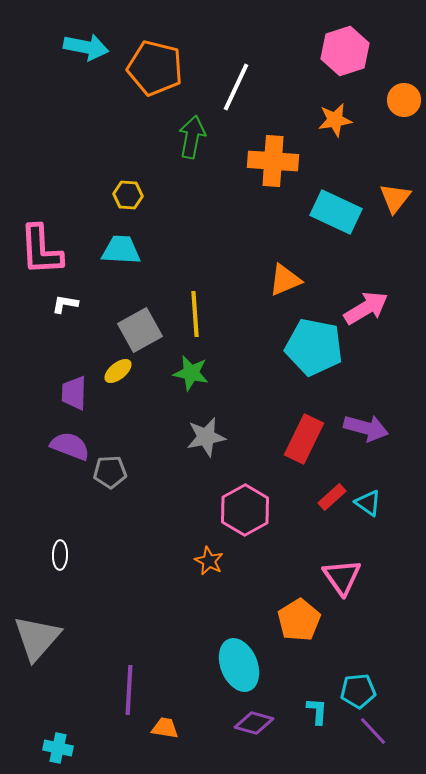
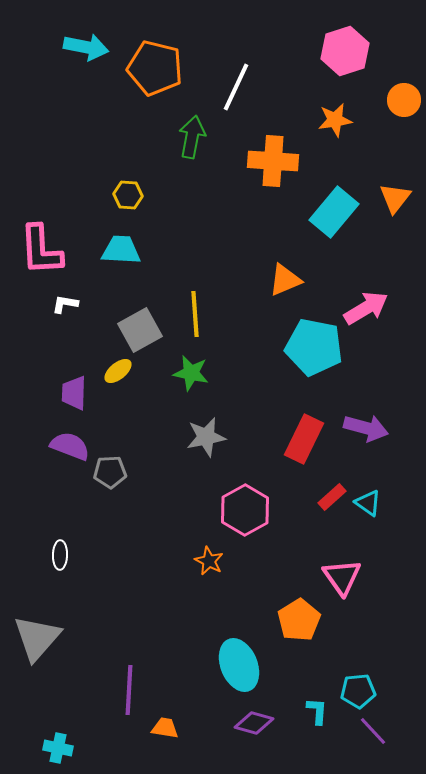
cyan rectangle at (336, 212): moved 2 px left; rotated 75 degrees counterclockwise
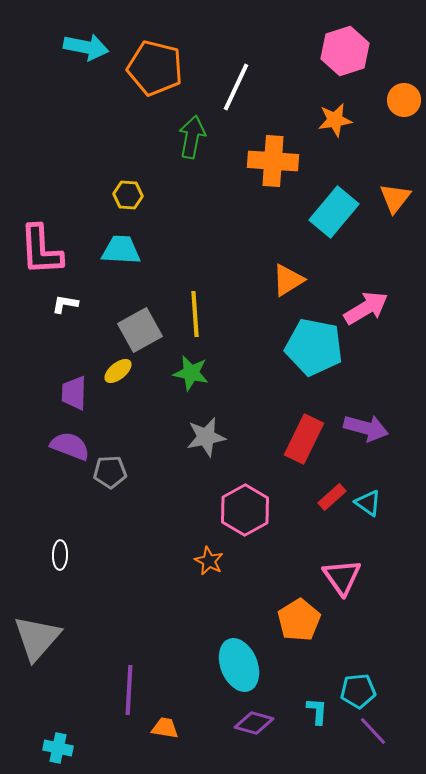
orange triangle at (285, 280): moved 3 px right; rotated 9 degrees counterclockwise
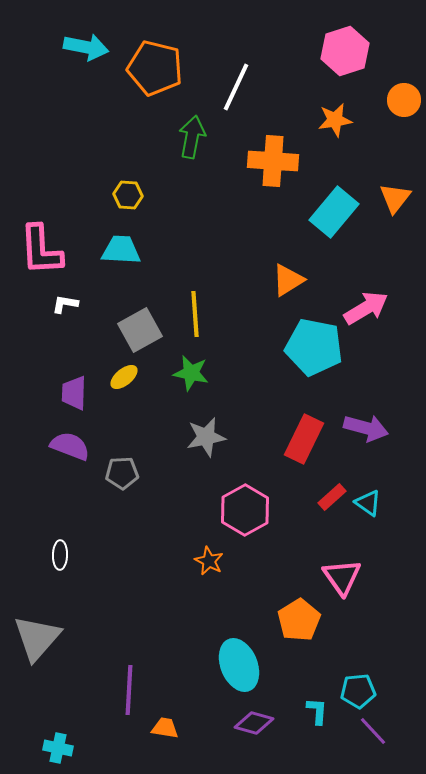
yellow ellipse at (118, 371): moved 6 px right, 6 px down
gray pentagon at (110, 472): moved 12 px right, 1 px down
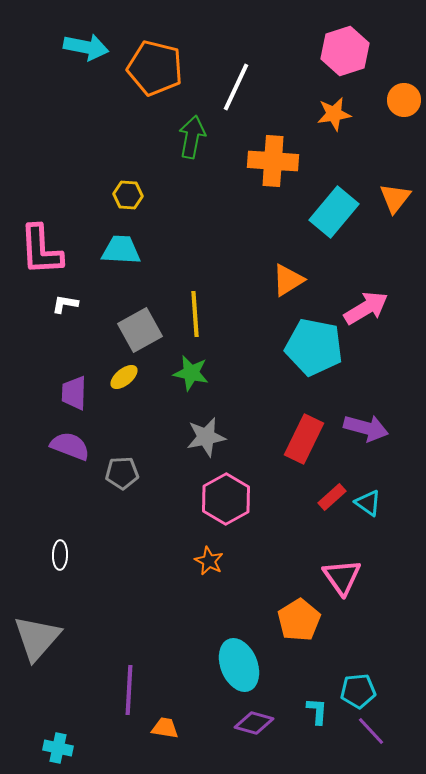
orange star at (335, 120): moved 1 px left, 6 px up
pink hexagon at (245, 510): moved 19 px left, 11 px up
purple line at (373, 731): moved 2 px left
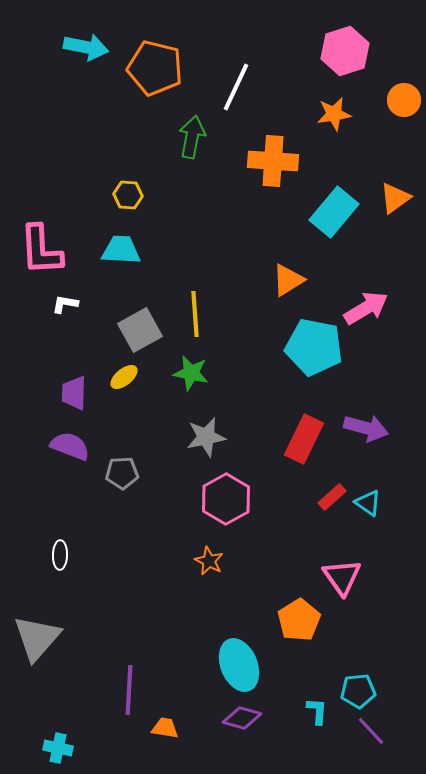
orange triangle at (395, 198): rotated 16 degrees clockwise
purple diamond at (254, 723): moved 12 px left, 5 px up
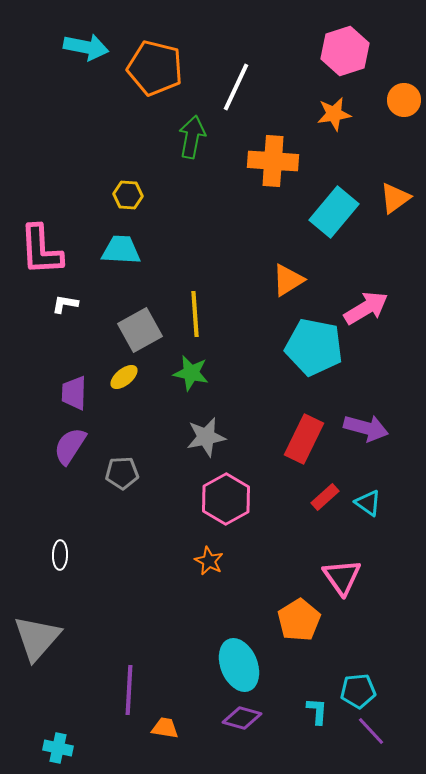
purple semicircle at (70, 446): rotated 78 degrees counterclockwise
red rectangle at (332, 497): moved 7 px left
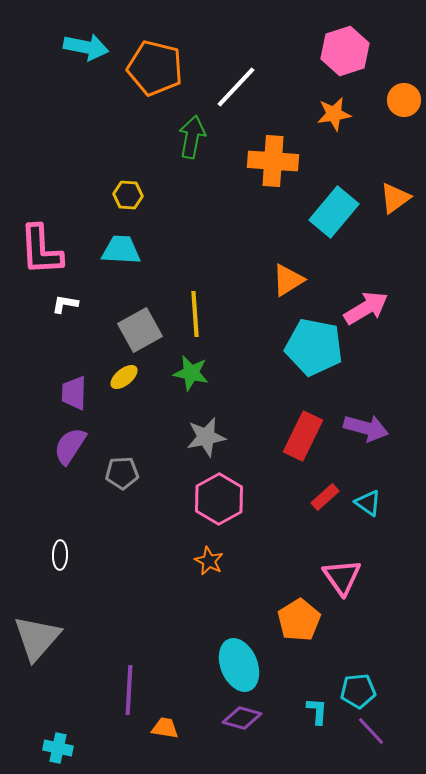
white line at (236, 87): rotated 18 degrees clockwise
red rectangle at (304, 439): moved 1 px left, 3 px up
pink hexagon at (226, 499): moved 7 px left
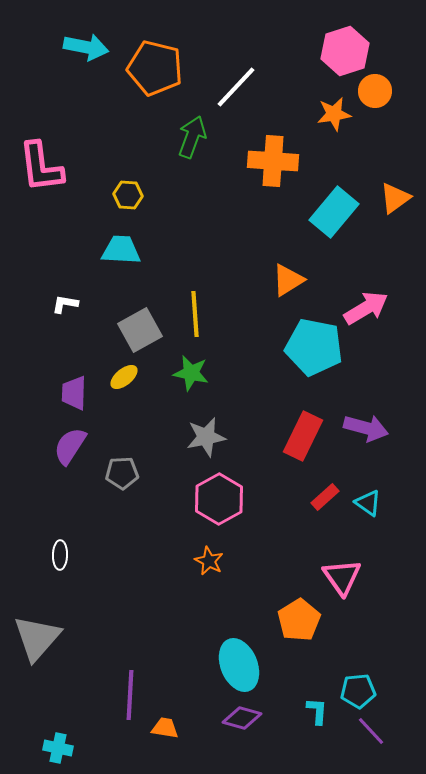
orange circle at (404, 100): moved 29 px left, 9 px up
green arrow at (192, 137): rotated 9 degrees clockwise
pink L-shape at (41, 250): moved 83 px up; rotated 4 degrees counterclockwise
purple line at (129, 690): moved 1 px right, 5 px down
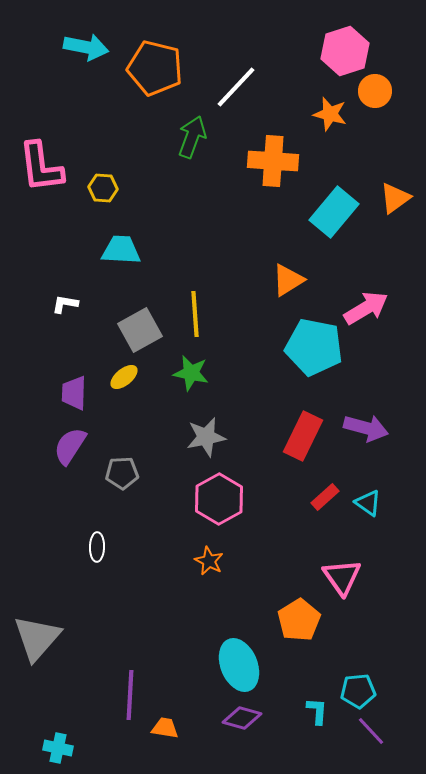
orange star at (334, 114): moved 4 px left; rotated 24 degrees clockwise
yellow hexagon at (128, 195): moved 25 px left, 7 px up
white ellipse at (60, 555): moved 37 px right, 8 px up
